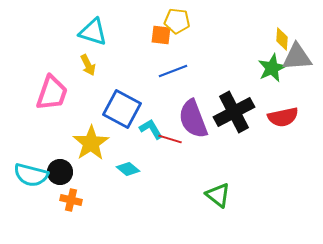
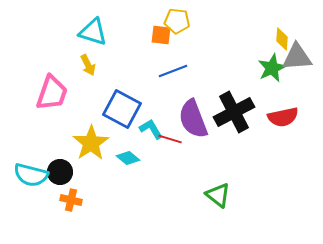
cyan diamond: moved 11 px up
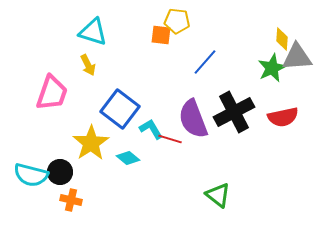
blue line: moved 32 px right, 9 px up; rotated 28 degrees counterclockwise
blue square: moved 2 px left; rotated 9 degrees clockwise
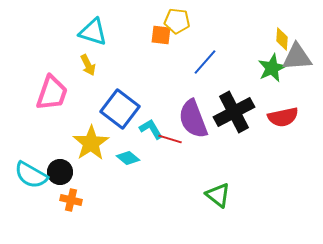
cyan semicircle: rotated 16 degrees clockwise
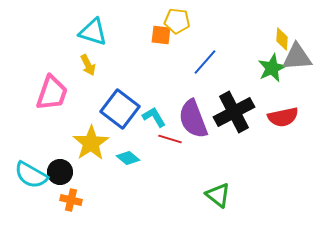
cyan L-shape: moved 3 px right, 12 px up
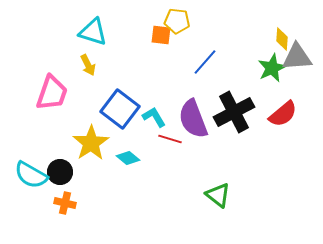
red semicircle: moved 3 px up; rotated 28 degrees counterclockwise
orange cross: moved 6 px left, 3 px down
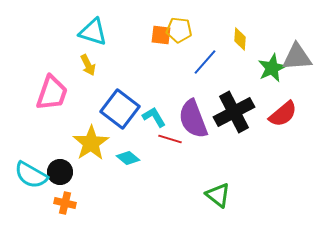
yellow pentagon: moved 2 px right, 9 px down
yellow diamond: moved 42 px left
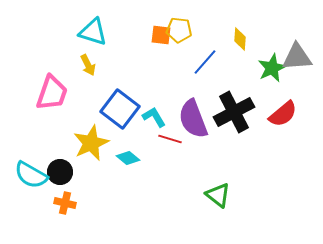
yellow star: rotated 9 degrees clockwise
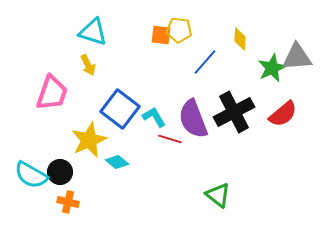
yellow star: moved 2 px left, 3 px up
cyan diamond: moved 11 px left, 4 px down
orange cross: moved 3 px right, 1 px up
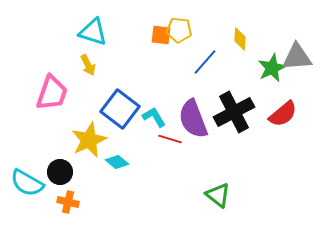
cyan semicircle: moved 4 px left, 8 px down
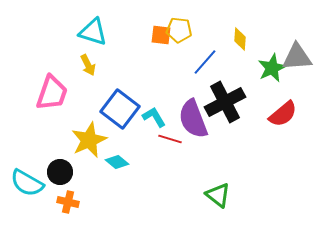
black cross: moved 9 px left, 10 px up
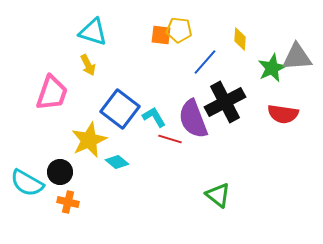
red semicircle: rotated 48 degrees clockwise
